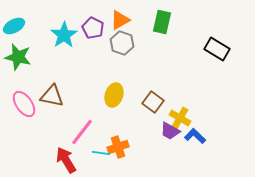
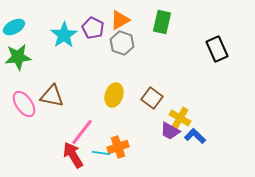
cyan ellipse: moved 1 px down
black rectangle: rotated 35 degrees clockwise
green star: rotated 20 degrees counterclockwise
brown square: moved 1 px left, 4 px up
red arrow: moved 7 px right, 5 px up
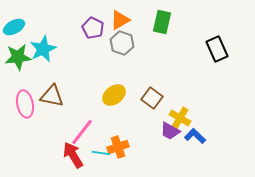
cyan star: moved 21 px left, 14 px down; rotated 8 degrees clockwise
yellow ellipse: rotated 35 degrees clockwise
pink ellipse: moved 1 px right; rotated 24 degrees clockwise
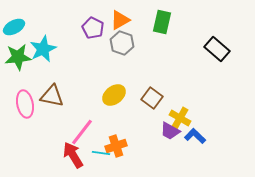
black rectangle: rotated 25 degrees counterclockwise
orange cross: moved 2 px left, 1 px up
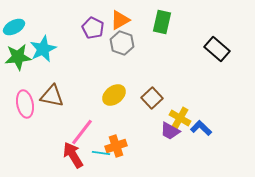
brown square: rotated 10 degrees clockwise
blue L-shape: moved 6 px right, 8 px up
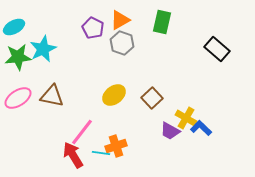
pink ellipse: moved 7 px left, 6 px up; rotated 68 degrees clockwise
yellow cross: moved 6 px right
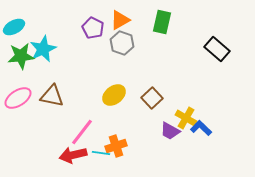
green star: moved 3 px right, 1 px up
red arrow: rotated 72 degrees counterclockwise
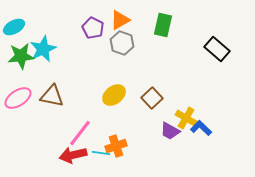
green rectangle: moved 1 px right, 3 px down
pink line: moved 2 px left, 1 px down
